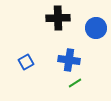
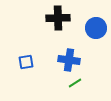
blue square: rotated 21 degrees clockwise
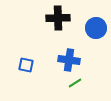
blue square: moved 3 px down; rotated 21 degrees clockwise
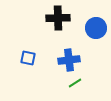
blue cross: rotated 15 degrees counterclockwise
blue square: moved 2 px right, 7 px up
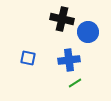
black cross: moved 4 px right, 1 px down; rotated 15 degrees clockwise
blue circle: moved 8 px left, 4 px down
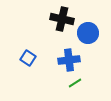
blue circle: moved 1 px down
blue square: rotated 21 degrees clockwise
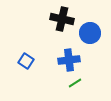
blue circle: moved 2 px right
blue square: moved 2 px left, 3 px down
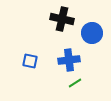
blue circle: moved 2 px right
blue square: moved 4 px right; rotated 21 degrees counterclockwise
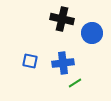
blue cross: moved 6 px left, 3 px down
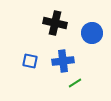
black cross: moved 7 px left, 4 px down
blue cross: moved 2 px up
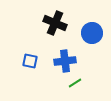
black cross: rotated 10 degrees clockwise
blue cross: moved 2 px right
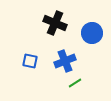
blue cross: rotated 15 degrees counterclockwise
